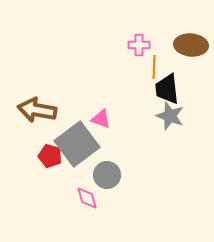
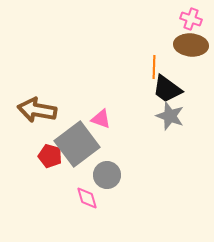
pink cross: moved 52 px right, 26 px up; rotated 20 degrees clockwise
black trapezoid: rotated 48 degrees counterclockwise
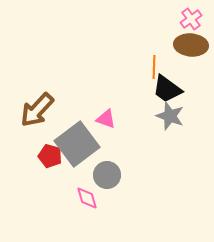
pink cross: rotated 35 degrees clockwise
brown arrow: rotated 57 degrees counterclockwise
pink triangle: moved 5 px right
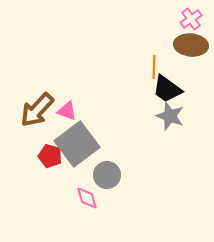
pink triangle: moved 39 px left, 8 px up
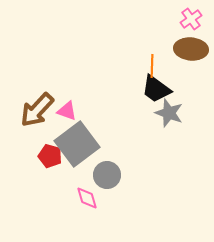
brown ellipse: moved 4 px down
orange line: moved 2 px left, 1 px up
black trapezoid: moved 11 px left
gray star: moved 1 px left, 3 px up
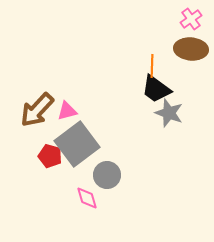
pink triangle: rotated 35 degrees counterclockwise
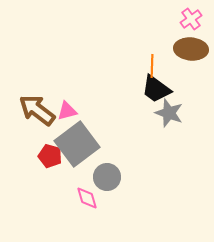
brown arrow: rotated 84 degrees clockwise
gray circle: moved 2 px down
